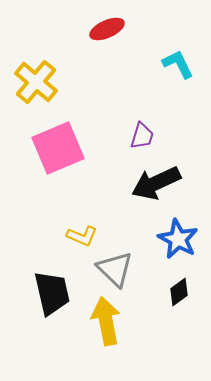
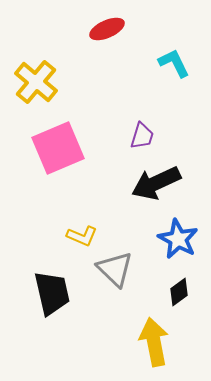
cyan L-shape: moved 4 px left, 1 px up
yellow arrow: moved 48 px right, 21 px down
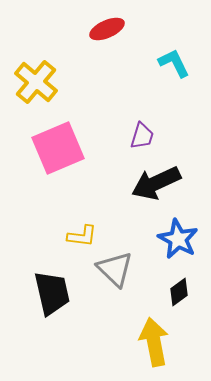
yellow L-shape: rotated 16 degrees counterclockwise
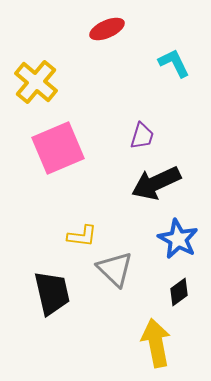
yellow arrow: moved 2 px right, 1 px down
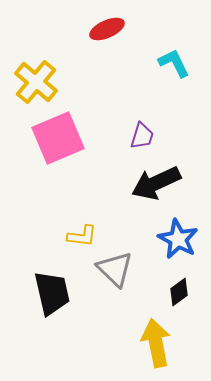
pink square: moved 10 px up
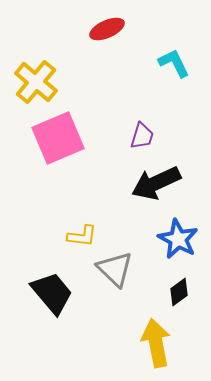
black trapezoid: rotated 27 degrees counterclockwise
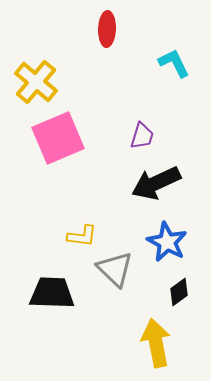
red ellipse: rotated 64 degrees counterclockwise
blue star: moved 11 px left, 3 px down
black trapezoid: rotated 48 degrees counterclockwise
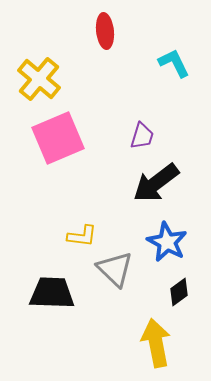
red ellipse: moved 2 px left, 2 px down; rotated 8 degrees counterclockwise
yellow cross: moved 3 px right, 3 px up
black arrow: rotated 12 degrees counterclockwise
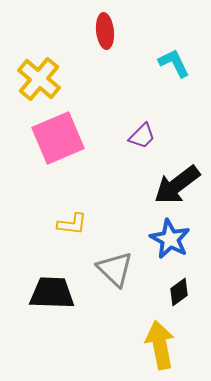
purple trapezoid: rotated 28 degrees clockwise
black arrow: moved 21 px right, 2 px down
yellow L-shape: moved 10 px left, 12 px up
blue star: moved 3 px right, 3 px up
yellow arrow: moved 4 px right, 2 px down
